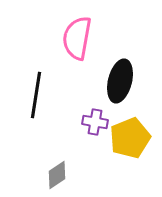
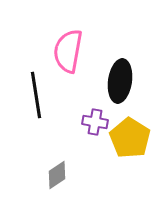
pink semicircle: moved 9 px left, 13 px down
black ellipse: rotated 6 degrees counterclockwise
black line: rotated 18 degrees counterclockwise
yellow pentagon: rotated 18 degrees counterclockwise
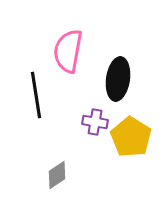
black ellipse: moved 2 px left, 2 px up
yellow pentagon: moved 1 px right, 1 px up
